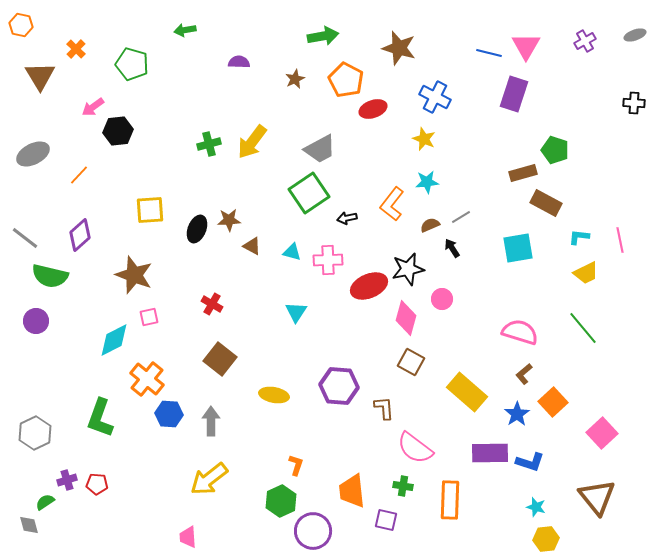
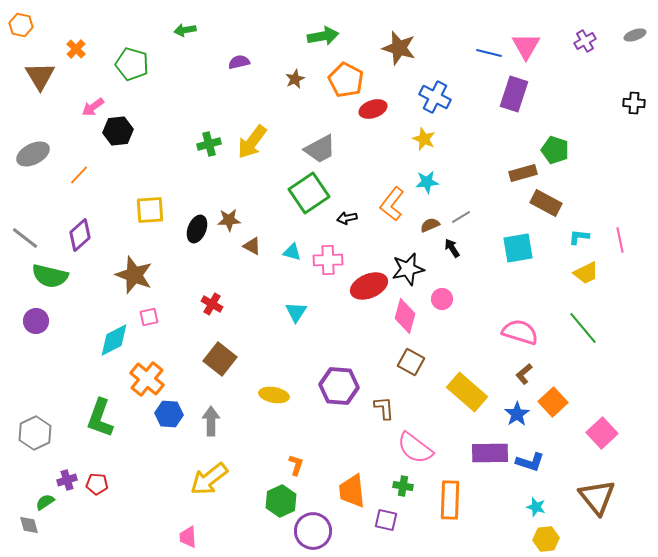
purple semicircle at (239, 62): rotated 15 degrees counterclockwise
pink diamond at (406, 318): moved 1 px left, 2 px up
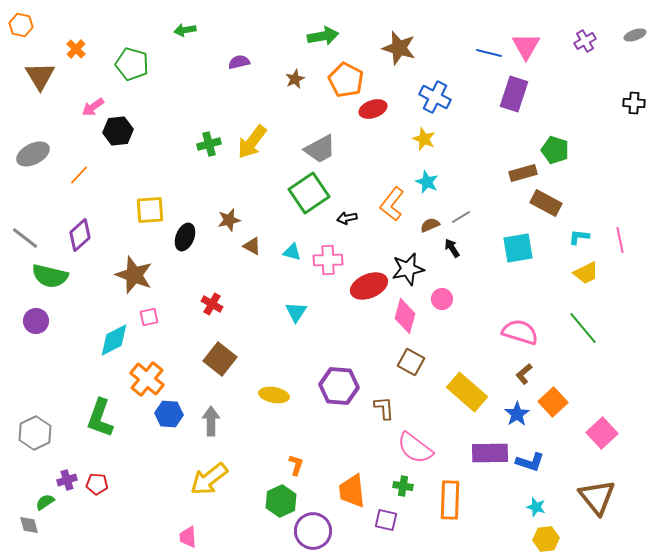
cyan star at (427, 182): rotated 30 degrees clockwise
brown star at (229, 220): rotated 10 degrees counterclockwise
black ellipse at (197, 229): moved 12 px left, 8 px down
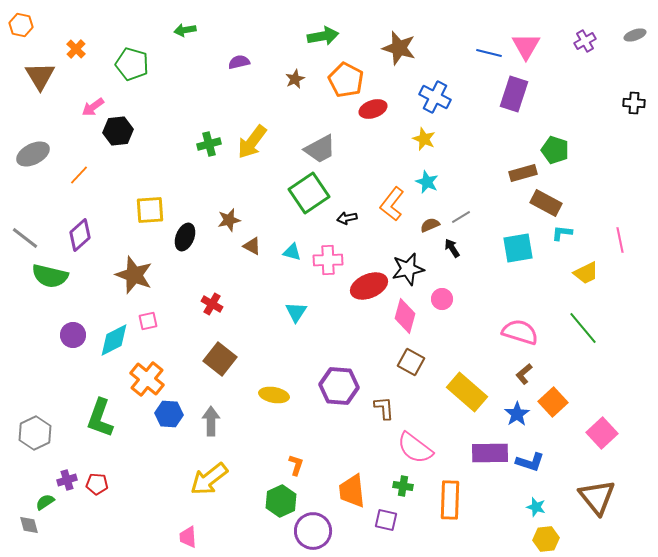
cyan L-shape at (579, 237): moved 17 px left, 4 px up
pink square at (149, 317): moved 1 px left, 4 px down
purple circle at (36, 321): moved 37 px right, 14 px down
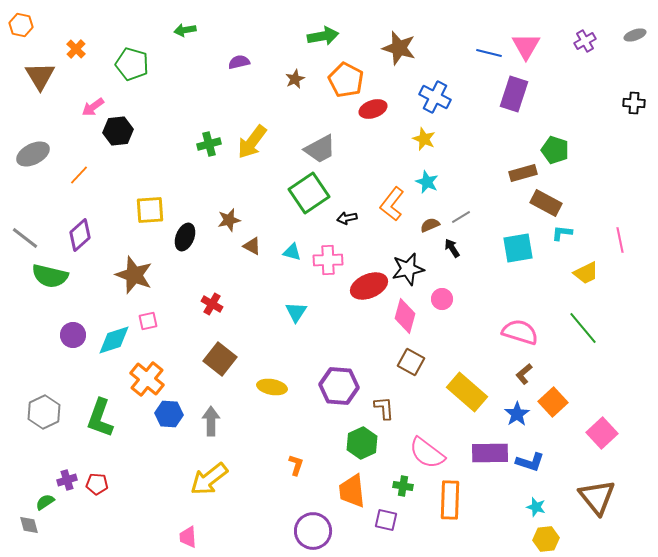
cyan diamond at (114, 340): rotated 9 degrees clockwise
yellow ellipse at (274, 395): moved 2 px left, 8 px up
gray hexagon at (35, 433): moved 9 px right, 21 px up
pink semicircle at (415, 448): moved 12 px right, 5 px down
green hexagon at (281, 501): moved 81 px right, 58 px up
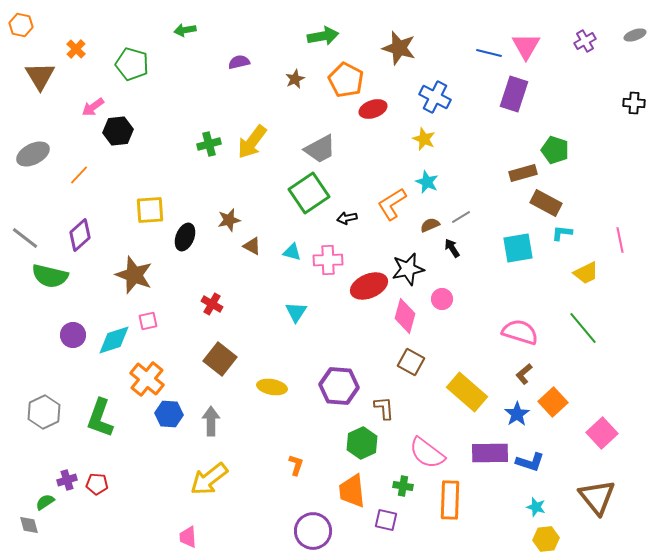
orange L-shape at (392, 204): rotated 20 degrees clockwise
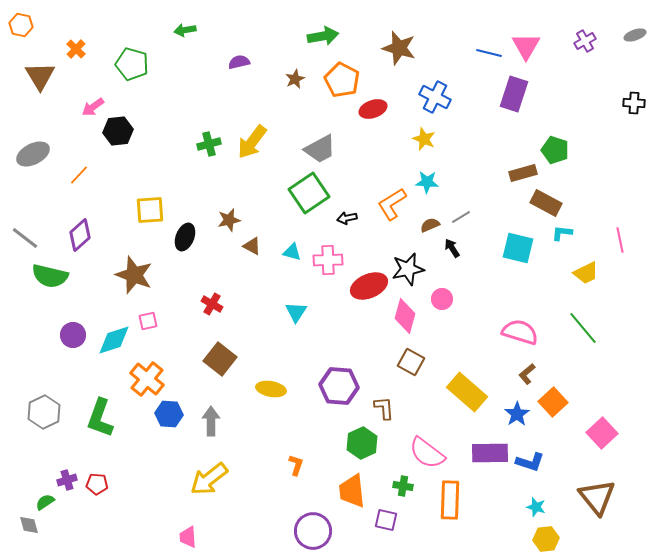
orange pentagon at (346, 80): moved 4 px left
cyan star at (427, 182): rotated 20 degrees counterclockwise
cyan square at (518, 248): rotated 24 degrees clockwise
brown L-shape at (524, 374): moved 3 px right
yellow ellipse at (272, 387): moved 1 px left, 2 px down
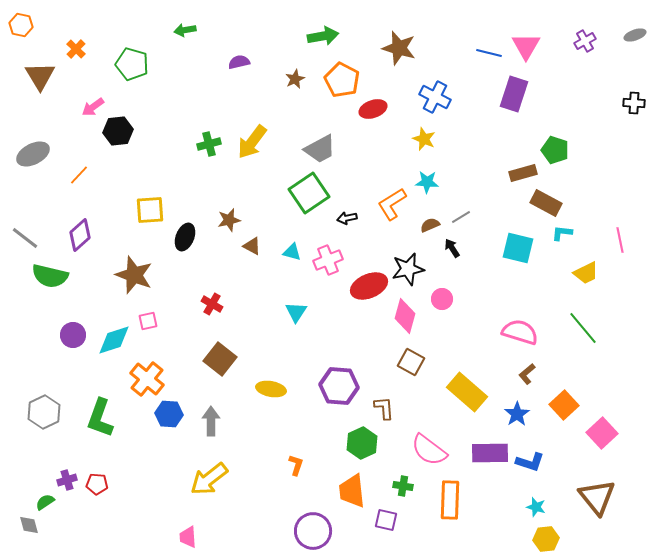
pink cross at (328, 260): rotated 20 degrees counterclockwise
orange square at (553, 402): moved 11 px right, 3 px down
pink semicircle at (427, 453): moved 2 px right, 3 px up
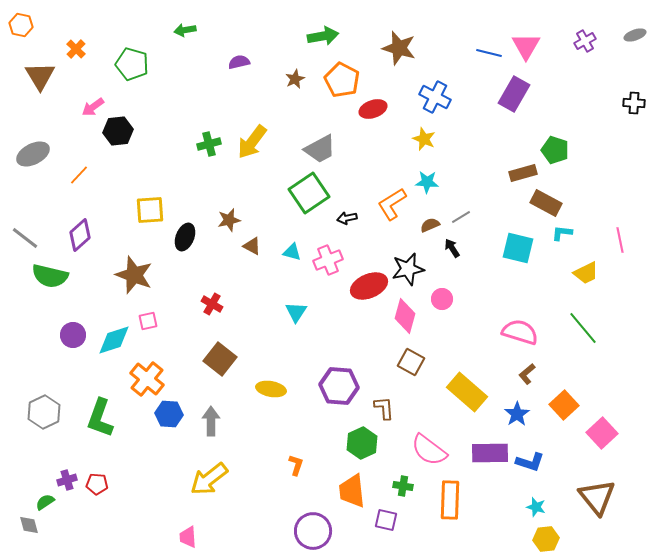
purple rectangle at (514, 94): rotated 12 degrees clockwise
